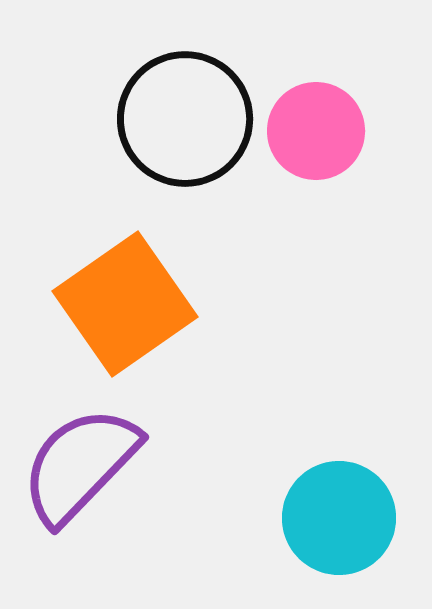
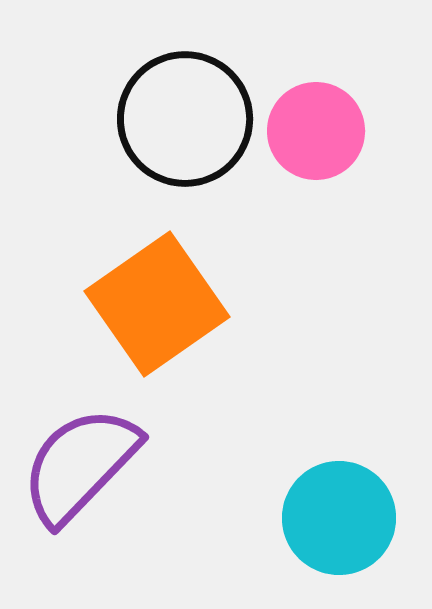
orange square: moved 32 px right
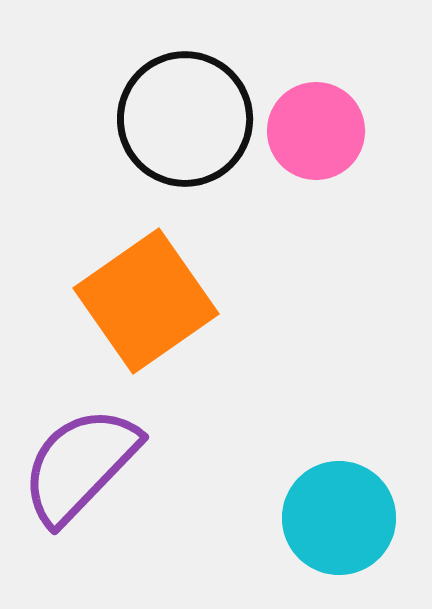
orange square: moved 11 px left, 3 px up
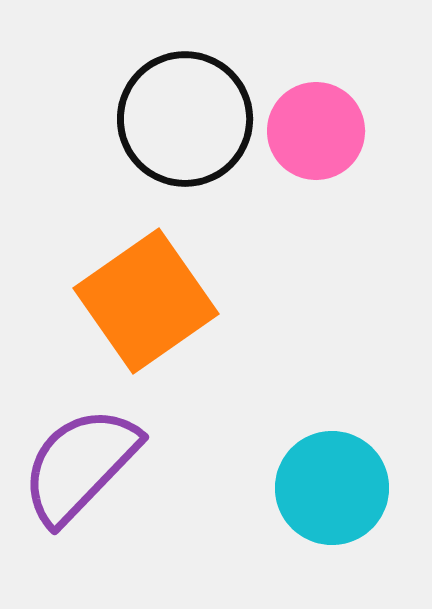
cyan circle: moved 7 px left, 30 px up
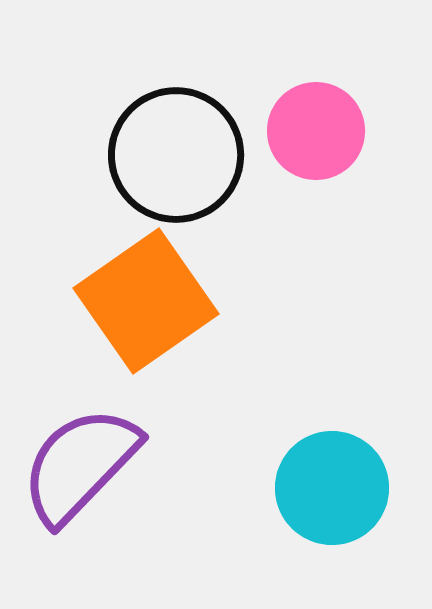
black circle: moved 9 px left, 36 px down
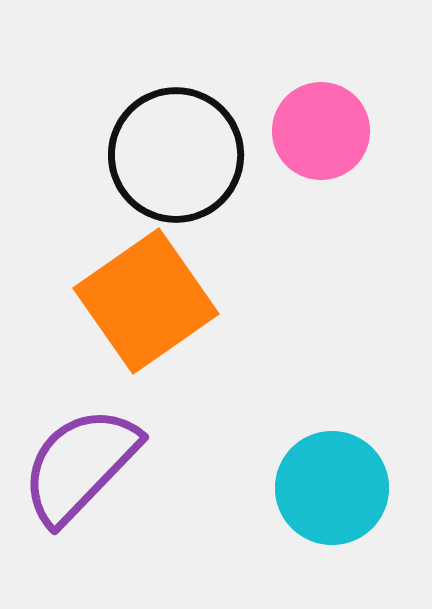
pink circle: moved 5 px right
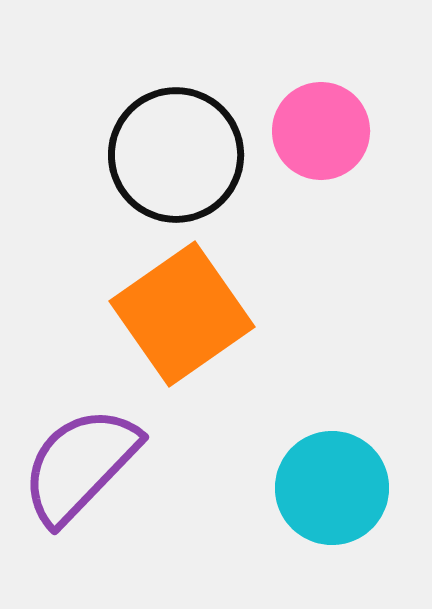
orange square: moved 36 px right, 13 px down
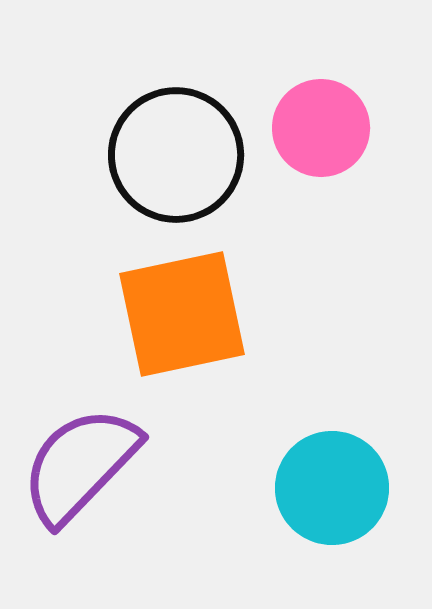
pink circle: moved 3 px up
orange square: rotated 23 degrees clockwise
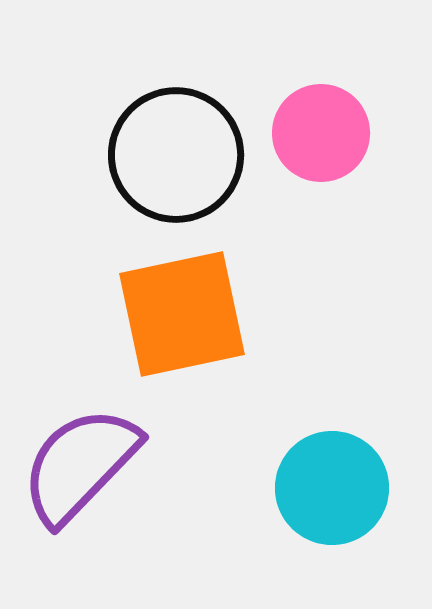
pink circle: moved 5 px down
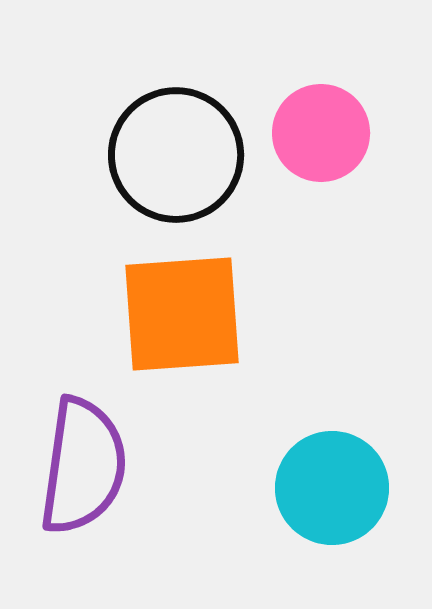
orange square: rotated 8 degrees clockwise
purple semicircle: moved 3 px right, 1 px down; rotated 144 degrees clockwise
